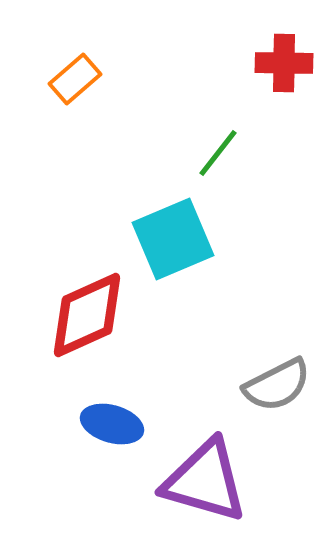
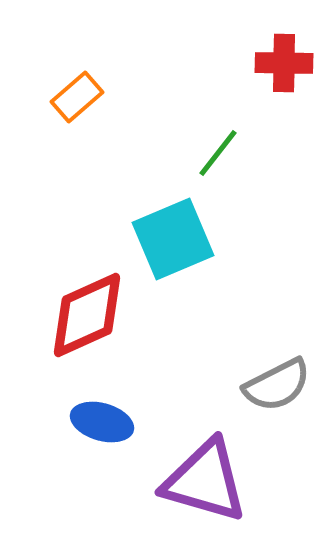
orange rectangle: moved 2 px right, 18 px down
blue ellipse: moved 10 px left, 2 px up
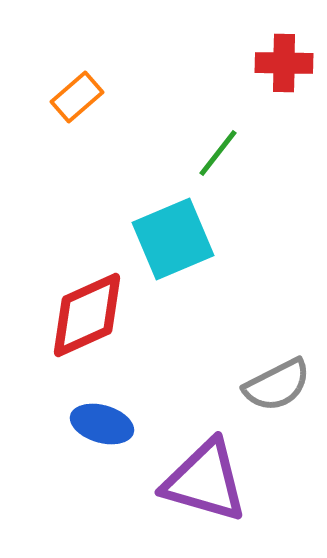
blue ellipse: moved 2 px down
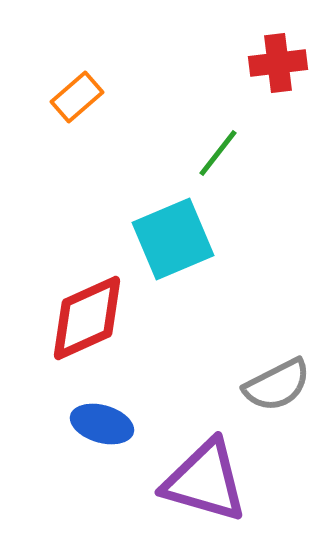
red cross: moved 6 px left; rotated 8 degrees counterclockwise
red diamond: moved 3 px down
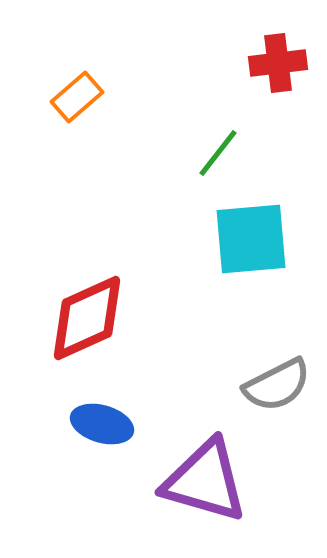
cyan square: moved 78 px right; rotated 18 degrees clockwise
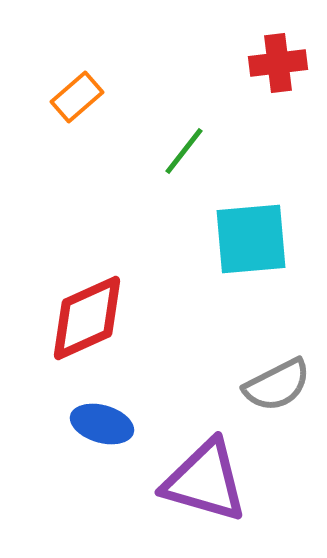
green line: moved 34 px left, 2 px up
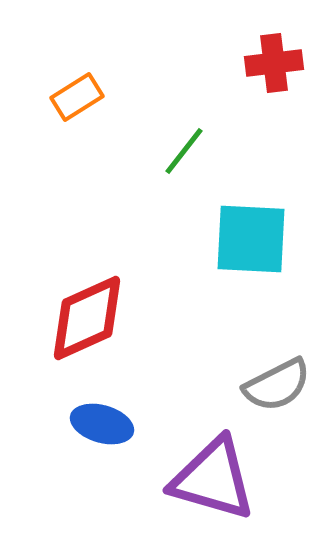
red cross: moved 4 px left
orange rectangle: rotated 9 degrees clockwise
cyan square: rotated 8 degrees clockwise
purple triangle: moved 8 px right, 2 px up
